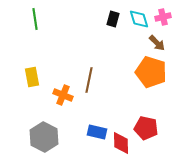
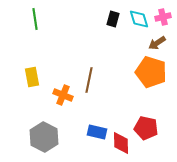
brown arrow: rotated 102 degrees clockwise
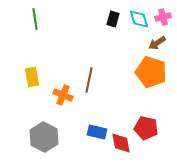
red diamond: rotated 10 degrees counterclockwise
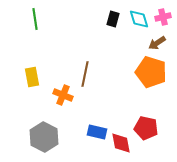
brown line: moved 4 px left, 6 px up
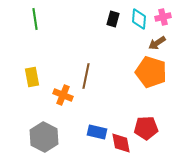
cyan diamond: rotated 20 degrees clockwise
brown line: moved 1 px right, 2 px down
red pentagon: rotated 15 degrees counterclockwise
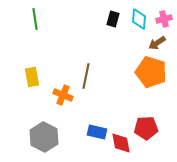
pink cross: moved 1 px right, 2 px down
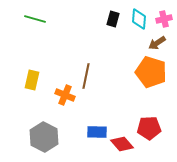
green line: rotated 65 degrees counterclockwise
yellow rectangle: moved 3 px down; rotated 24 degrees clockwise
orange cross: moved 2 px right
red pentagon: moved 3 px right
blue rectangle: rotated 12 degrees counterclockwise
red diamond: moved 1 px right, 1 px down; rotated 30 degrees counterclockwise
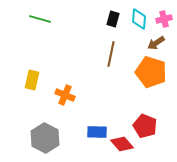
green line: moved 5 px right
brown arrow: moved 1 px left
brown line: moved 25 px right, 22 px up
red pentagon: moved 4 px left, 2 px up; rotated 25 degrees clockwise
gray hexagon: moved 1 px right, 1 px down
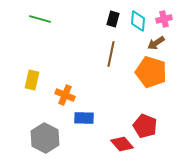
cyan diamond: moved 1 px left, 2 px down
blue rectangle: moved 13 px left, 14 px up
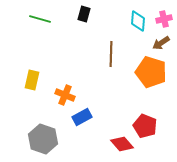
black rectangle: moved 29 px left, 5 px up
brown arrow: moved 5 px right
brown line: rotated 10 degrees counterclockwise
blue rectangle: moved 2 px left, 1 px up; rotated 30 degrees counterclockwise
gray hexagon: moved 2 px left, 1 px down; rotated 8 degrees counterclockwise
